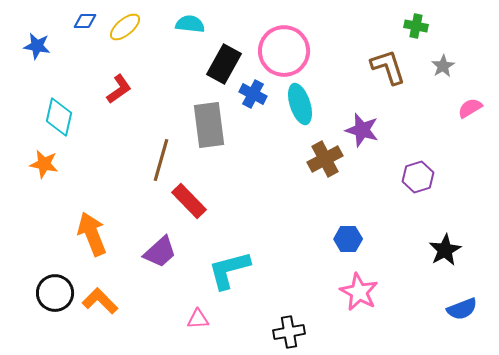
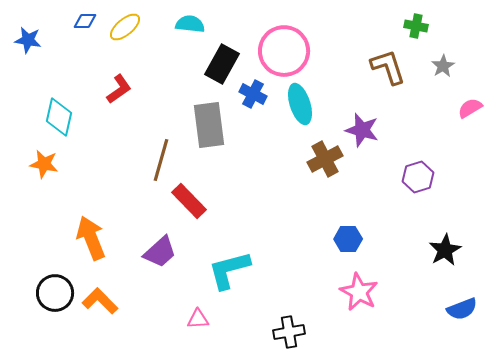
blue star: moved 9 px left, 6 px up
black rectangle: moved 2 px left
orange arrow: moved 1 px left, 4 px down
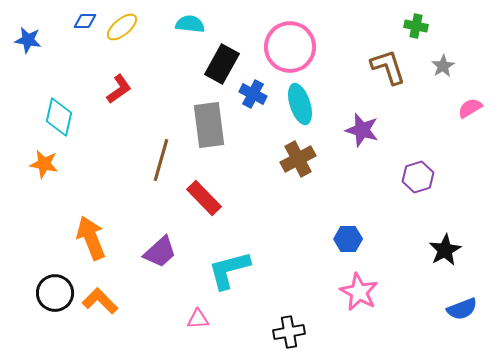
yellow ellipse: moved 3 px left
pink circle: moved 6 px right, 4 px up
brown cross: moved 27 px left
red rectangle: moved 15 px right, 3 px up
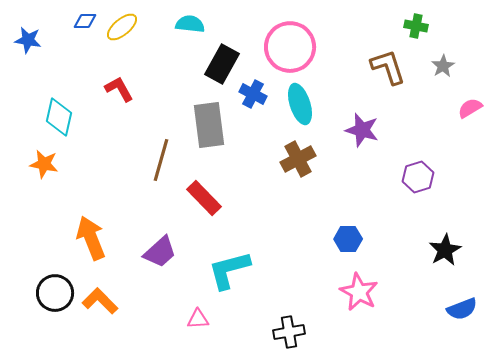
red L-shape: rotated 84 degrees counterclockwise
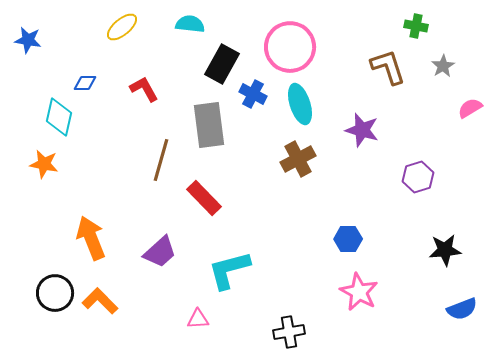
blue diamond: moved 62 px down
red L-shape: moved 25 px right
black star: rotated 24 degrees clockwise
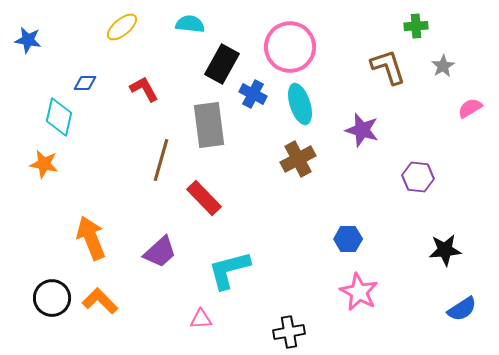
green cross: rotated 15 degrees counterclockwise
purple hexagon: rotated 24 degrees clockwise
black circle: moved 3 px left, 5 px down
blue semicircle: rotated 12 degrees counterclockwise
pink triangle: moved 3 px right
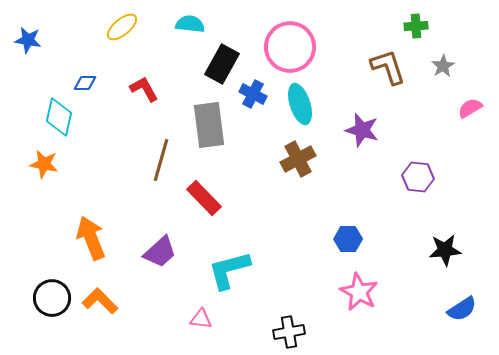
pink triangle: rotated 10 degrees clockwise
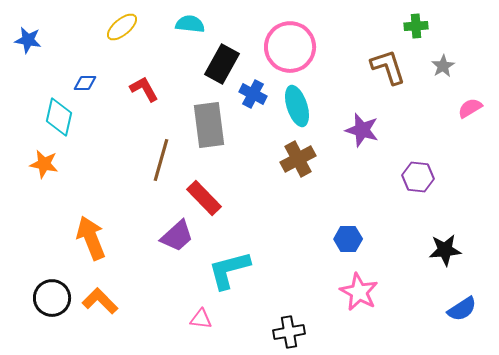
cyan ellipse: moved 3 px left, 2 px down
purple trapezoid: moved 17 px right, 16 px up
